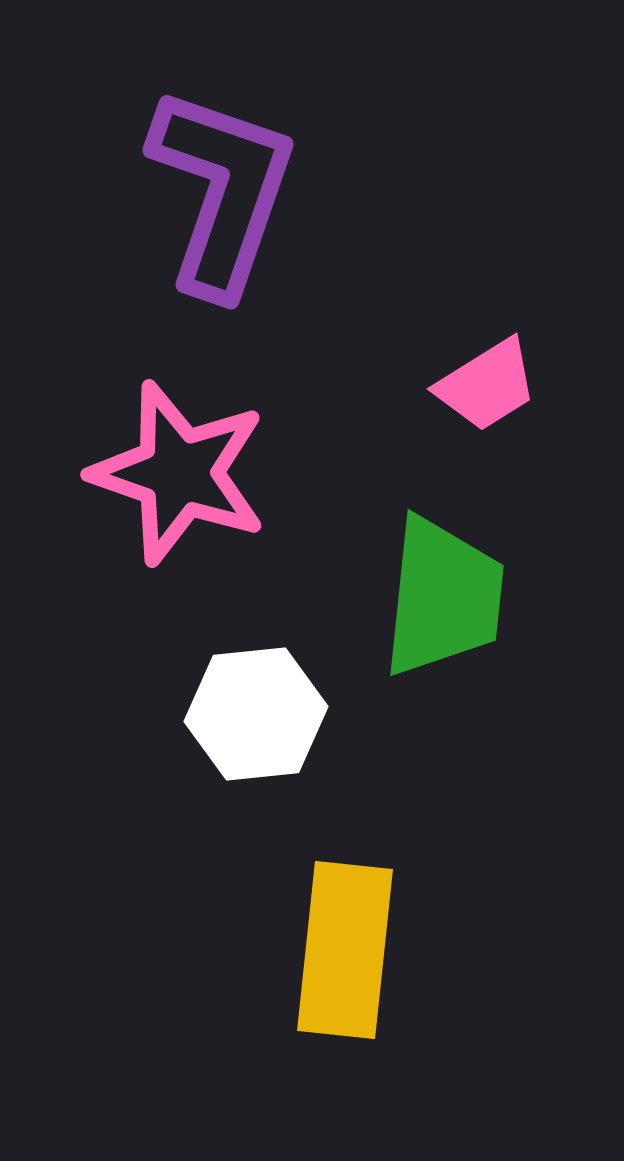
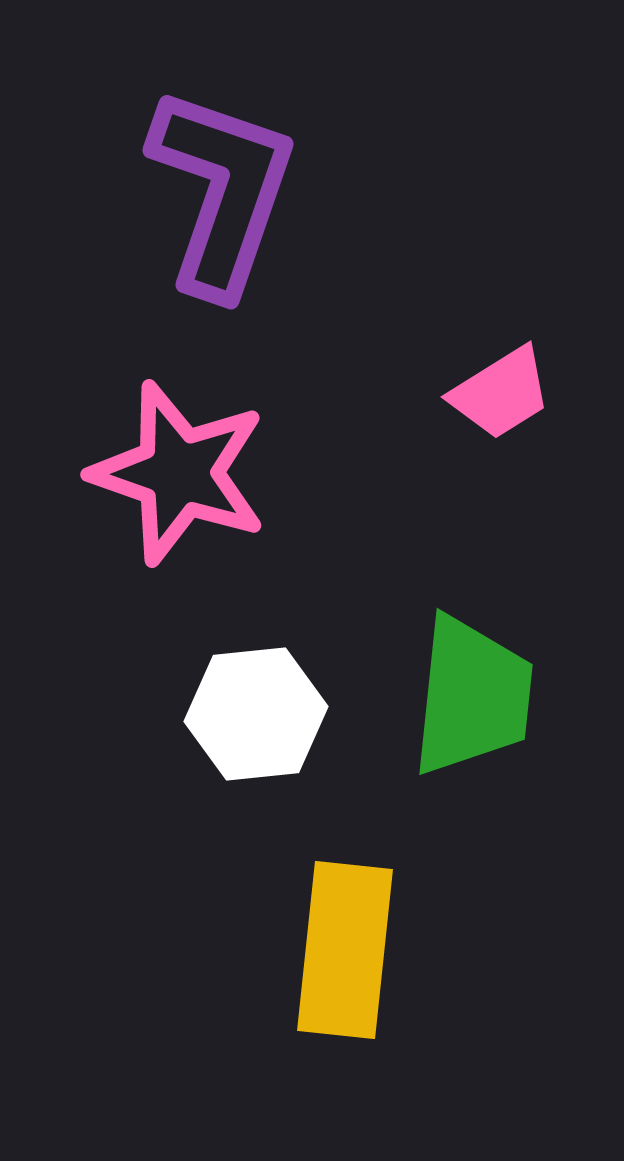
pink trapezoid: moved 14 px right, 8 px down
green trapezoid: moved 29 px right, 99 px down
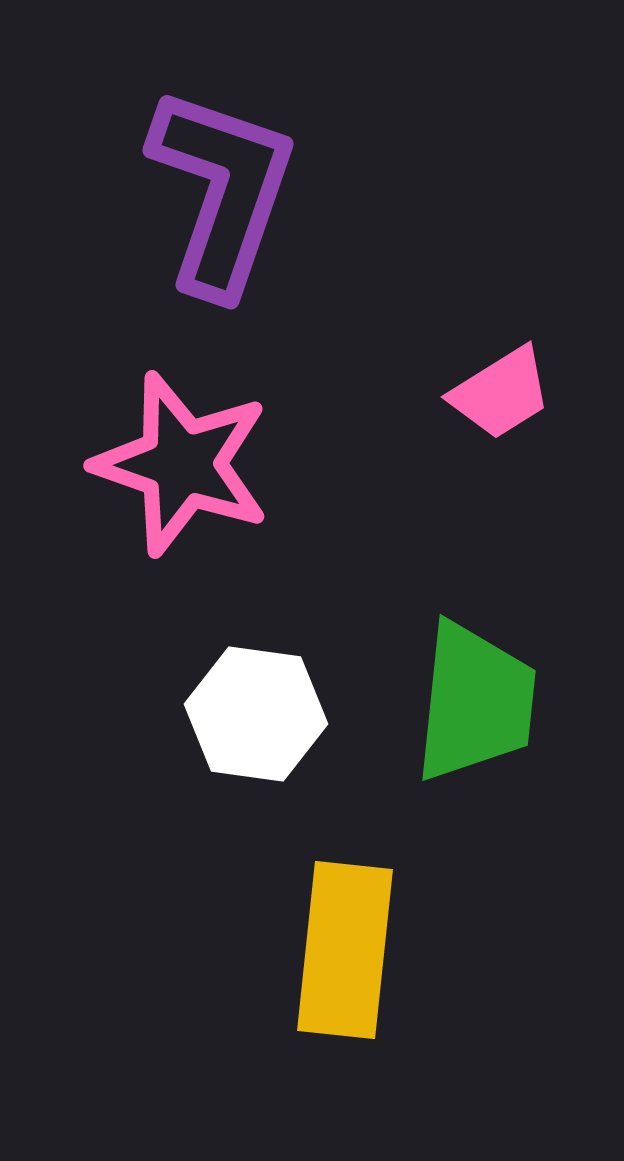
pink star: moved 3 px right, 9 px up
green trapezoid: moved 3 px right, 6 px down
white hexagon: rotated 14 degrees clockwise
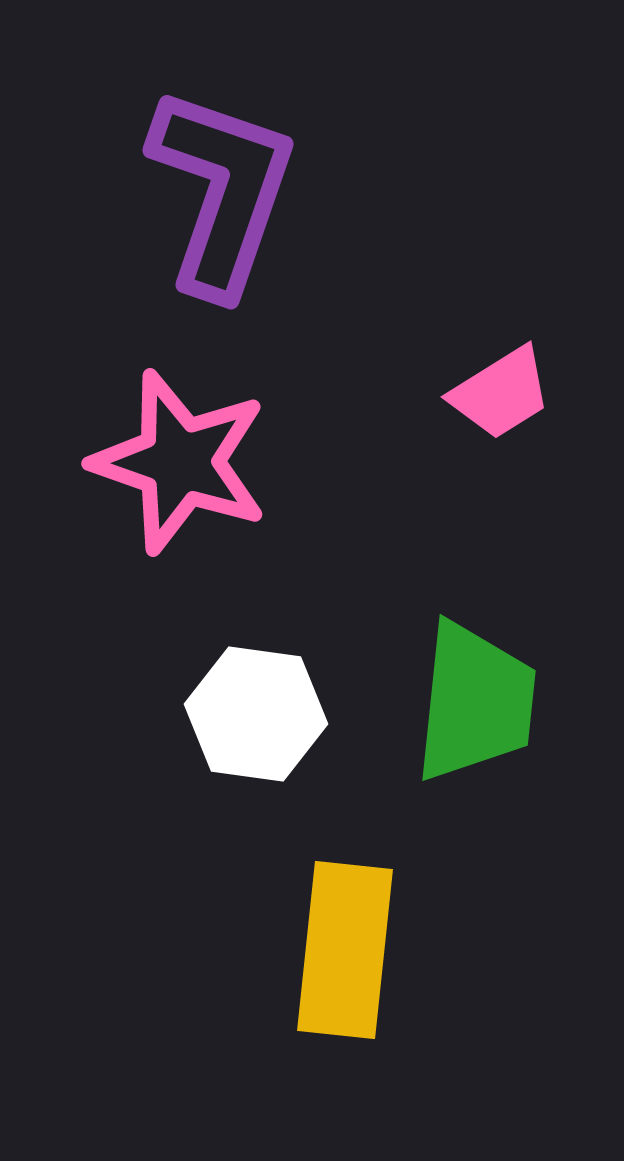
pink star: moved 2 px left, 2 px up
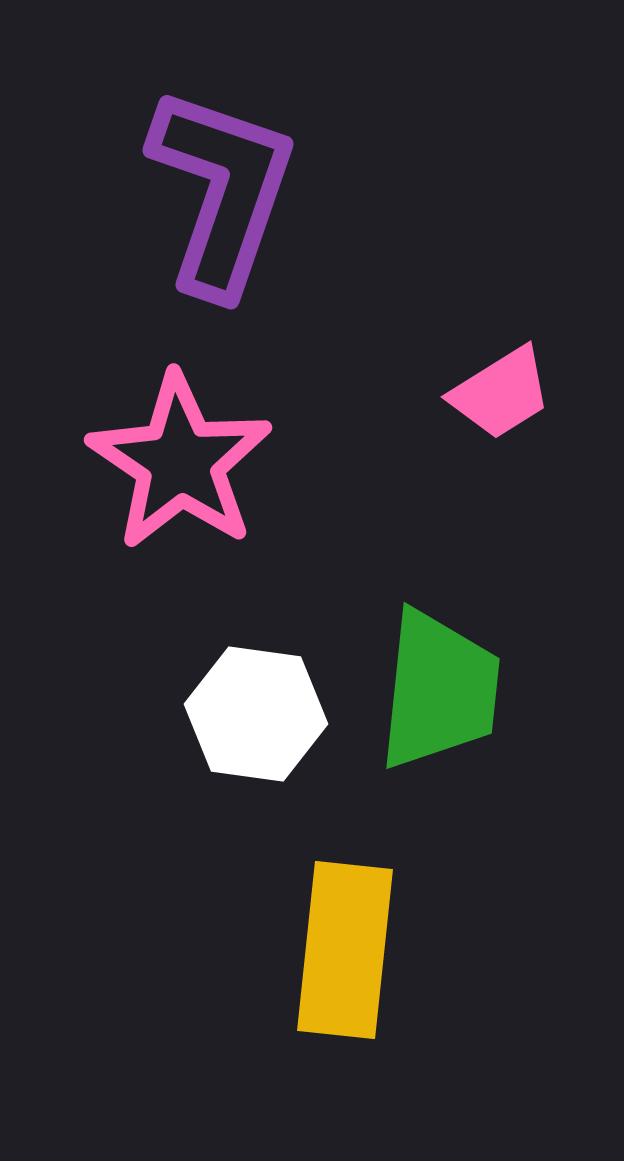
pink star: rotated 15 degrees clockwise
green trapezoid: moved 36 px left, 12 px up
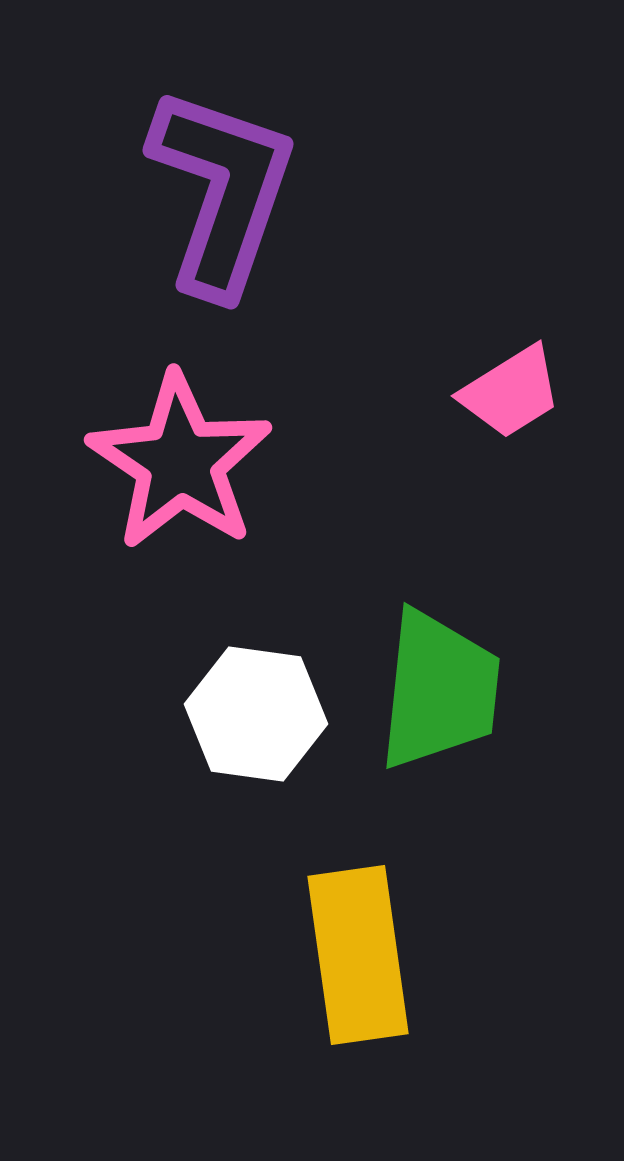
pink trapezoid: moved 10 px right, 1 px up
yellow rectangle: moved 13 px right, 5 px down; rotated 14 degrees counterclockwise
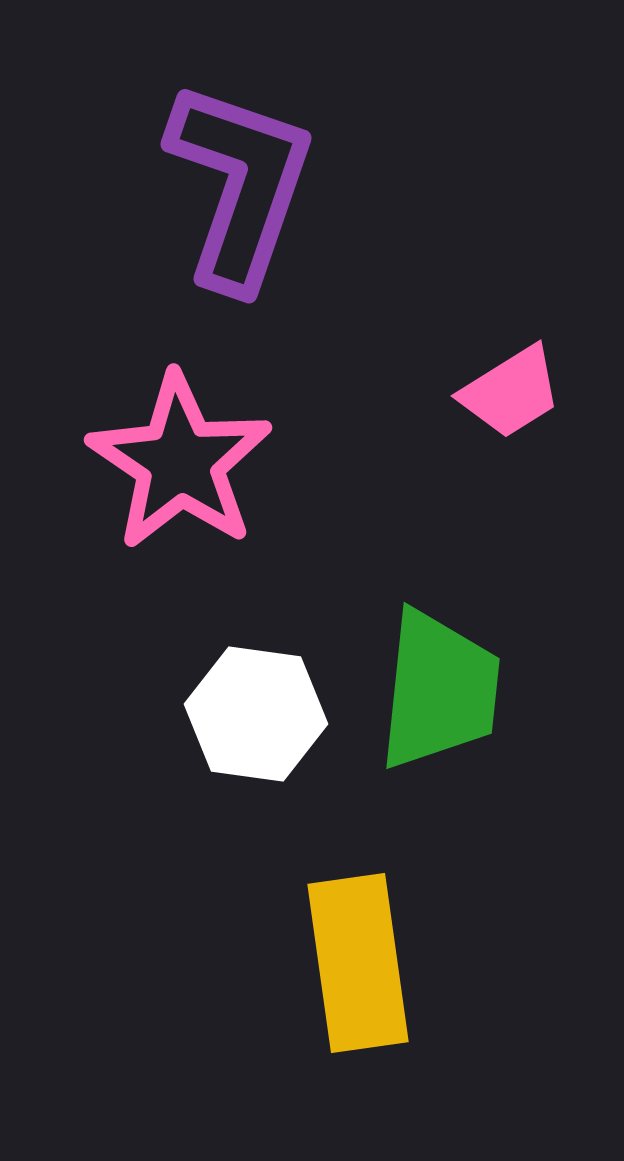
purple L-shape: moved 18 px right, 6 px up
yellow rectangle: moved 8 px down
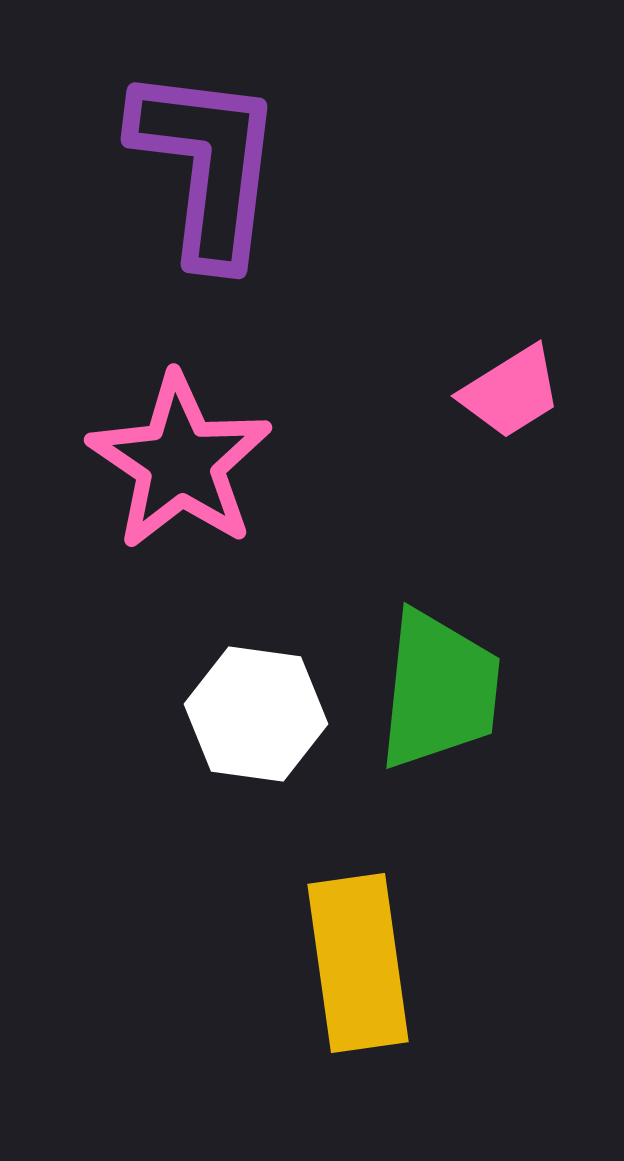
purple L-shape: moved 33 px left, 20 px up; rotated 12 degrees counterclockwise
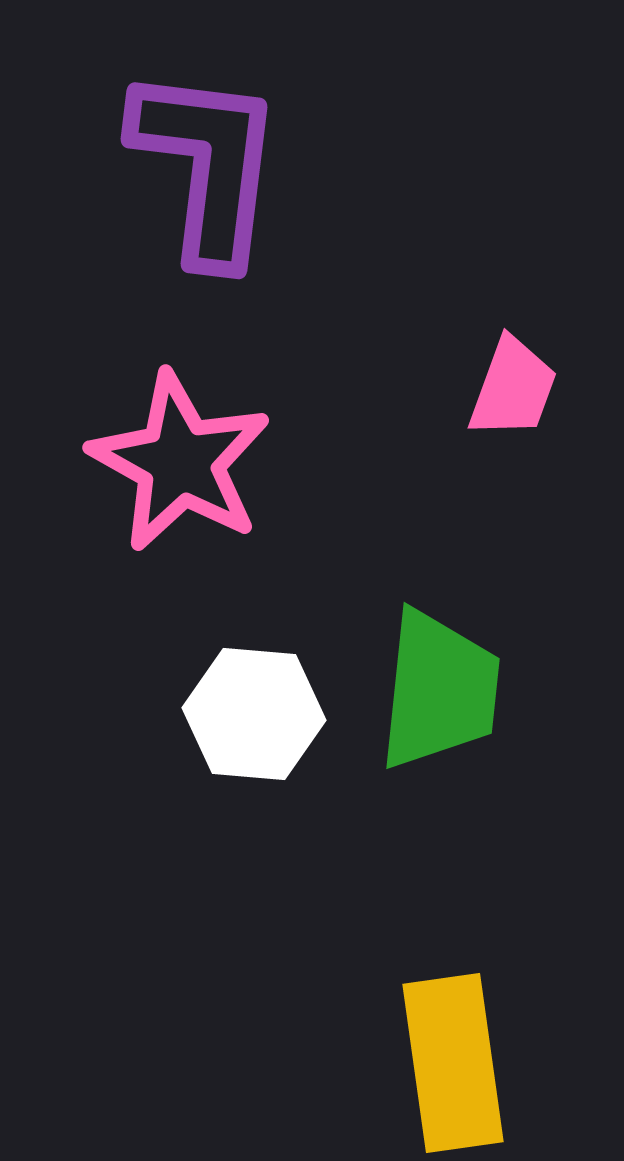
pink trapezoid: moved 2 px right, 4 px up; rotated 38 degrees counterclockwise
pink star: rotated 5 degrees counterclockwise
white hexagon: moved 2 px left; rotated 3 degrees counterclockwise
yellow rectangle: moved 95 px right, 100 px down
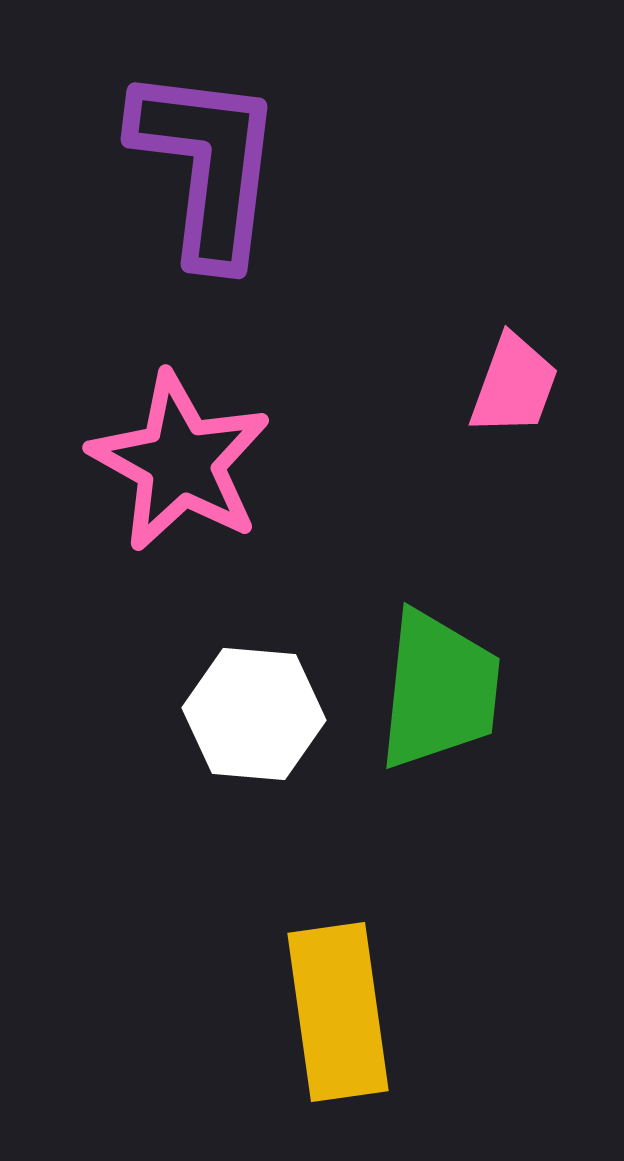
pink trapezoid: moved 1 px right, 3 px up
yellow rectangle: moved 115 px left, 51 px up
